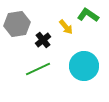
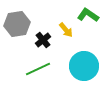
yellow arrow: moved 3 px down
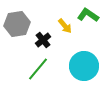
yellow arrow: moved 1 px left, 4 px up
green line: rotated 25 degrees counterclockwise
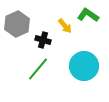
gray hexagon: rotated 15 degrees counterclockwise
black cross: rotated 35 degrees counterclockwise
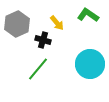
yellow arrow: moved 8 px left, 3 px up
cyan circle: moved 6 px right, 2 px up
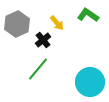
black cross: rotated 35 degrees clockwise
cyan circle: moved 18 px down
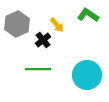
yellow arrow: moved 2 px down
green line: rotated 50 degrees clockwise
cyan circle: moved 3 px left, 7 px up
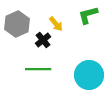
green L-shape: rotated 50 degrees counterclockwise
yellow arrow: moved 1 px left, 1 px up
cyan circle: moved 2 px right
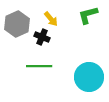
yellow arrow: moved 5 px left, 5 px up
black cross: moved 1 px left, 3 px up; rotated 28 degrees counterclockwise
green line: moved 1 px right, 3 px up
cyan circle: moved 2 px down
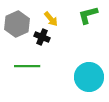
green line: moved 12 px left
